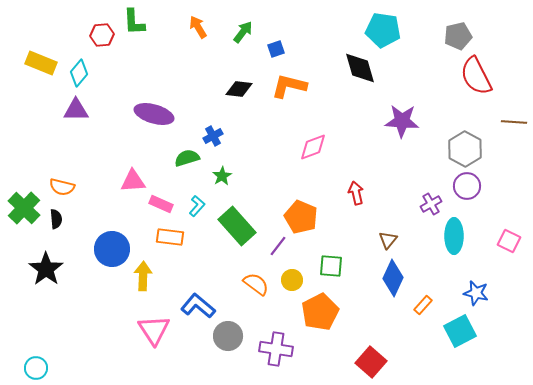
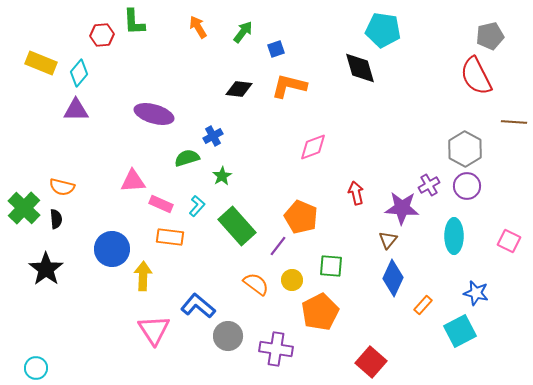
gray pentagon at (458, 36): moved 32 px right
purple star at (402, 121): moved 87 px down
purple cross at (431, 204): moved 2 px left, 19 px up
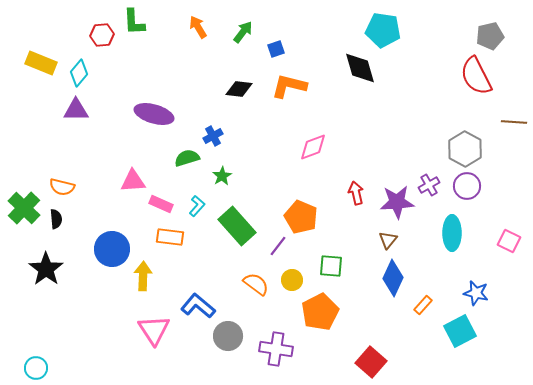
purple star at (402, 208): moved 5 px left, 6 px up; rotated 8 degrees counterclockwise
cyan ellipse at (454, 236): moved 2 px left, 3 px up
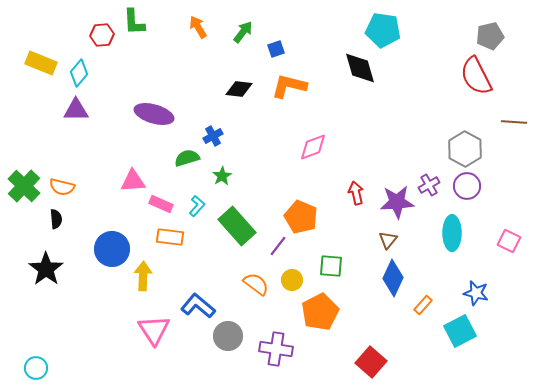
green cross at (24, 208): moved 22 px up
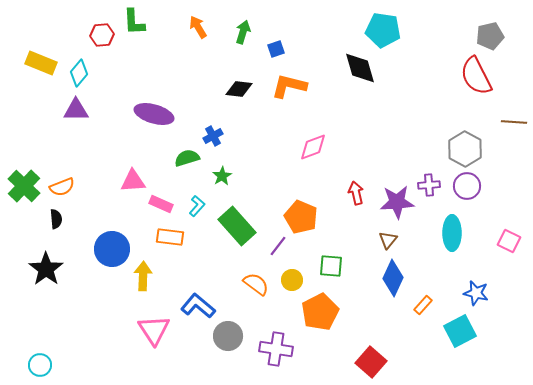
green arrow at (243, 32): rotated 20 degrees counterclockwise
purple cross at (429, 185): rotated 25 degrees clockwise
orange semicircle at (62, 187): rotated 35 degrees counterclockwise
cyan circle at (36, 368): moved 4 px right, 3 px up
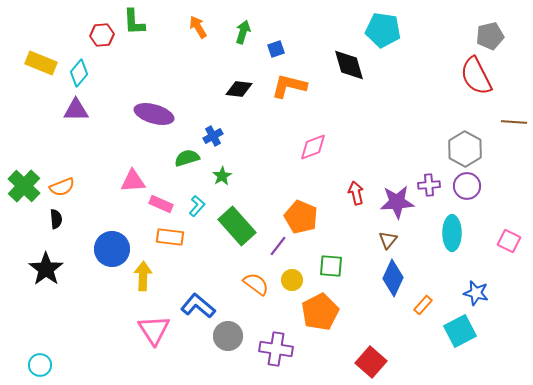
black diamond at (360, 68): moved 11 px left, 3 px up
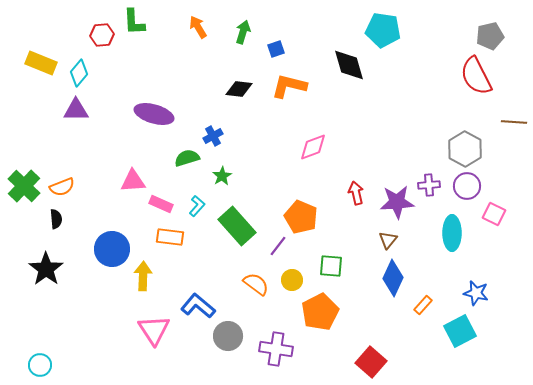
pink square at (509, 241): moved 15 px left, 27 px up
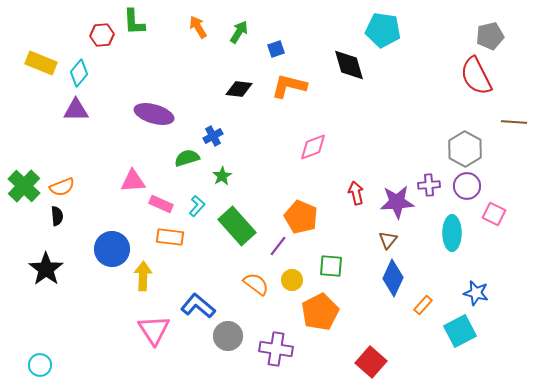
green arrow at (243, 32): moved 4 px left; rotated 15 degrees clockwise
black semicircle at (56, 219): moved 1 px right, 3 px up
